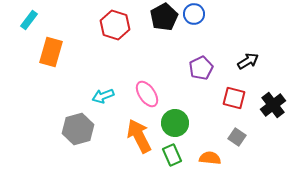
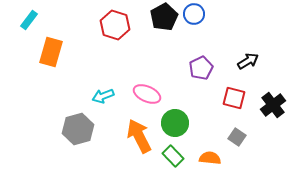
pink ellipse: rotated 32 degrees counterclockwise
green rectangle: moved 1 px right, 1 px down; rotated 20 degrees counterclockwise
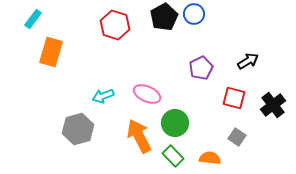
cyan rectangle: moved 4 px right, 1 px up
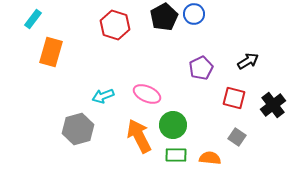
green circle: moved 2 px left, 2 px down
green rectangle: moved 3 px right, 1 px up; rotated 45 degrees counterclockwise
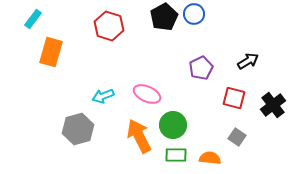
red hexagon: moved 6 px left, 1 px down
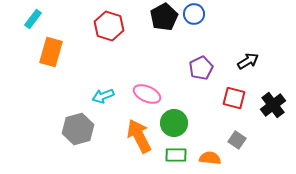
green circle: moved 1 px right, 2 px up
gray square: moved 3 px down
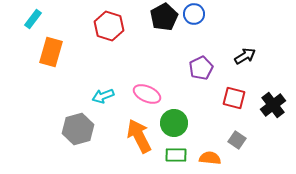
black arrow: moved 3 px left, 5 px up
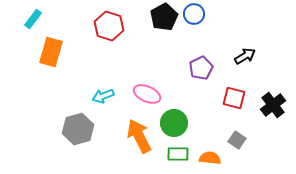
green rectangle: moved 2 px right, 1 px up
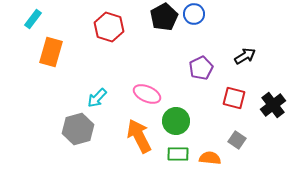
red hexagon: moved 1 px down
cyan arrow: moved 6 px left, 2 px down; rotated 25 degrees counterclockwise
green circle: moved 2 px right, 2 px up
